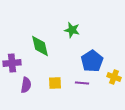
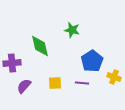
purple semicircle: moved 2 px left, 1 px down; rotated 147 degrees counterclockwise
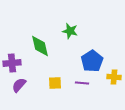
green star: moved 2 px left, 1 px down
yellow cross: rotated 16 degrees counterclockwise
purple semicircle: moved 5 px left, 1 px up
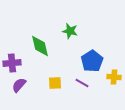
purple line: rotated 24 degrees clockwise
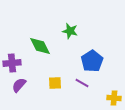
green diamond: rotated 15 degrees counterclockwise
yellow cross: moved 21 px down
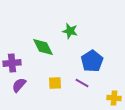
green diamond: moved 3 px right, 1 px down
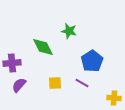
green star: moved 1 px left
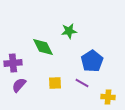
green star: rotated 21 degrees counterclockwise
purple cross: moved 1 px right
yellow cross: moved 6 px left, 1 px up
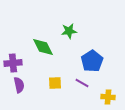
purple semicircle: rotated 126 degrees clockwise
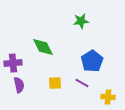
green star: moved 12 px right, 10 px up
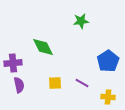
blue pentagon: moved 16 px right
